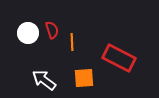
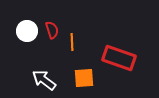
white circle: moved 1 px left, 2 px up
red rectangle: rotated 8 degrees counterclockwise
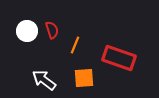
orange line: moved 3 px right, 3 px down; rotated 24 degrees clockwise
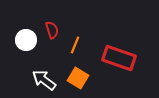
white circle: moved 1 px left, 9 px down
orange square: moved 6 px left; rotated 35 degrees clockwise
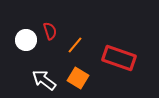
red semicircle: moved 2 px left, 1 px down
orange line: rotated 18 degrees clockwise
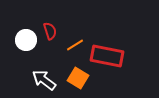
orange line: rotated 18 degrees clockwise
red rectangle: moved 12 px left, 2 px up; rotated 8 degrees counterclockwise
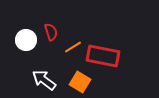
red semicircle: moved 1 px right, 1 px down
orange line: moved 2 px left, 2 px down
red rectangle: moved 4 px left
orange square: moved 2 px right, 4 px down
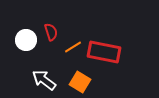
red rectangle: moved 1 px right, 4 px up
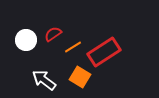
red semicircle: moved 2 px right, 2 px down; rotated 108 degrees counterclockwise
red rectangle: rotated 44 degrees counterclockwise
orange square: moved 5 px up
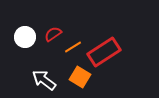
white circle: moved 1 px left, 3 px up
